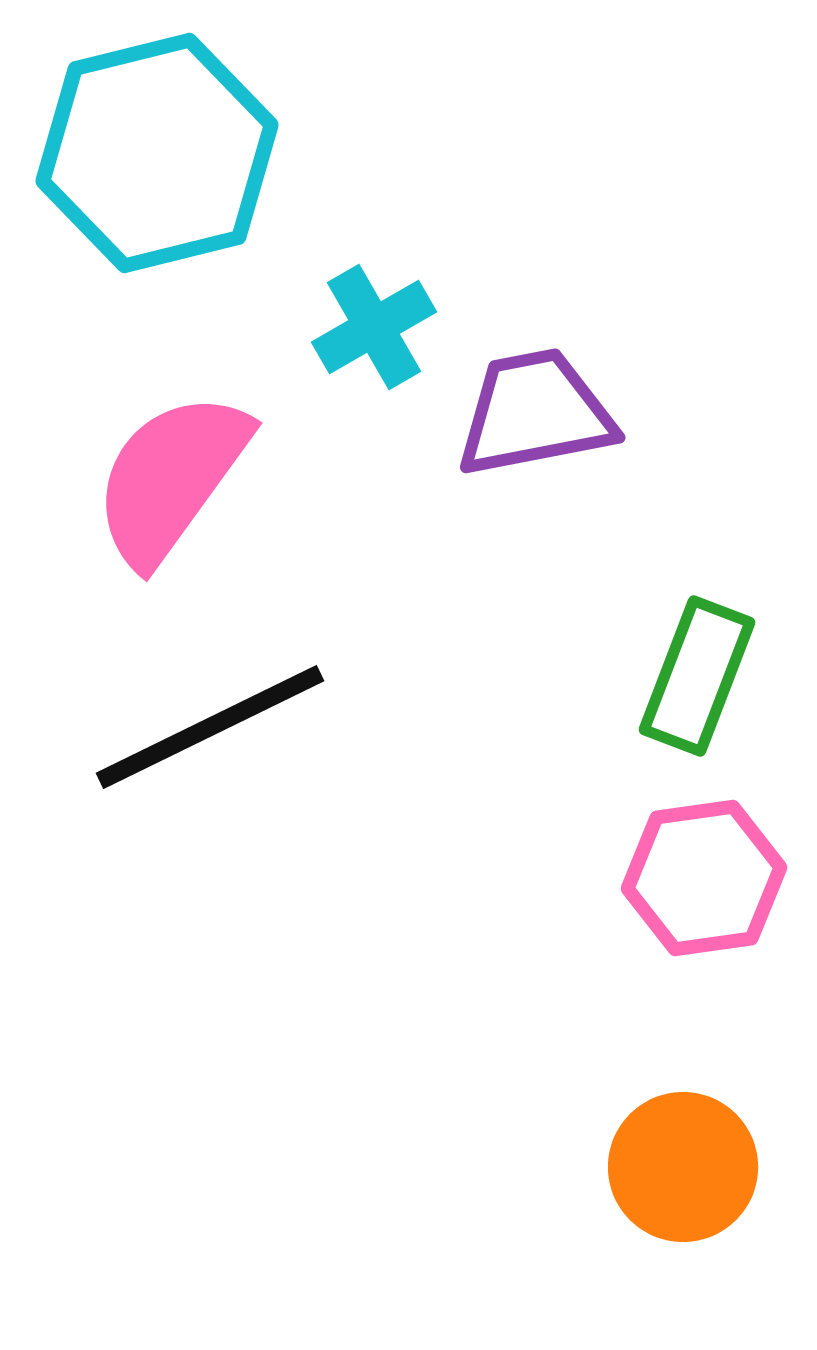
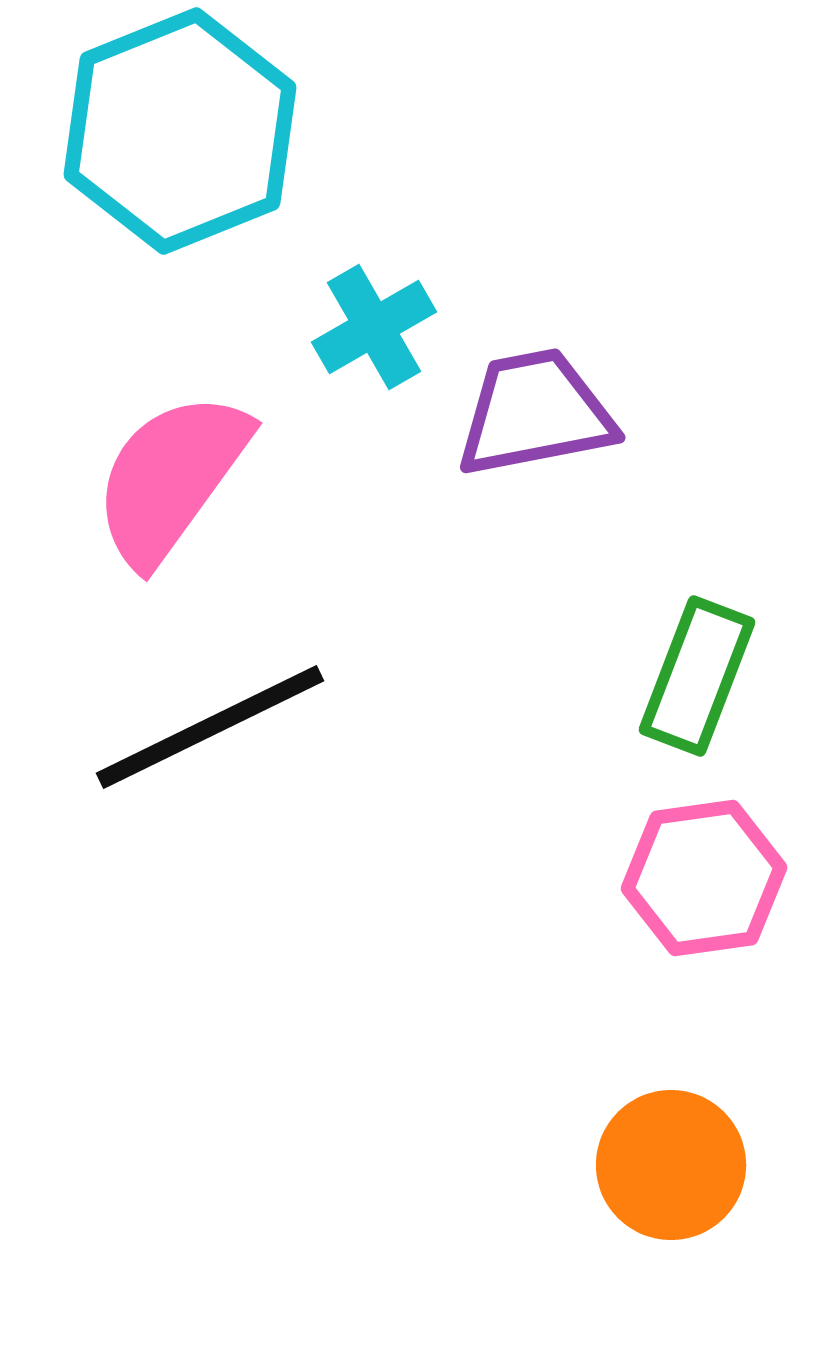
cyan hexagon: moved 23 px right, 22 px up; rotated 8 degrees counterclockwise
orange circle: moved 12 px left, 2 px up
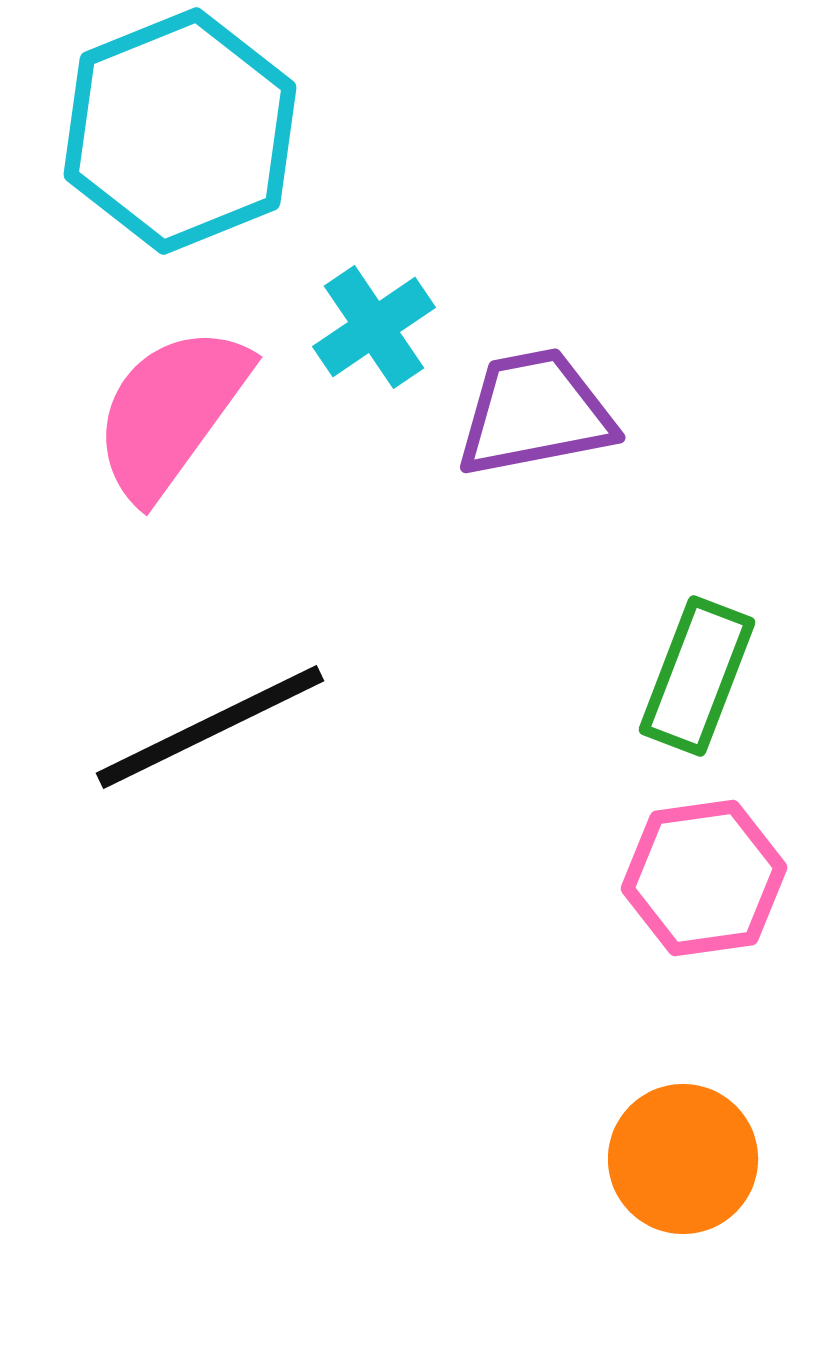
cyan cross: rotated 4 degrees counterclockwise
pink semicircle: moved 66 px up
orange circle: moved 12 px right, 6 px up
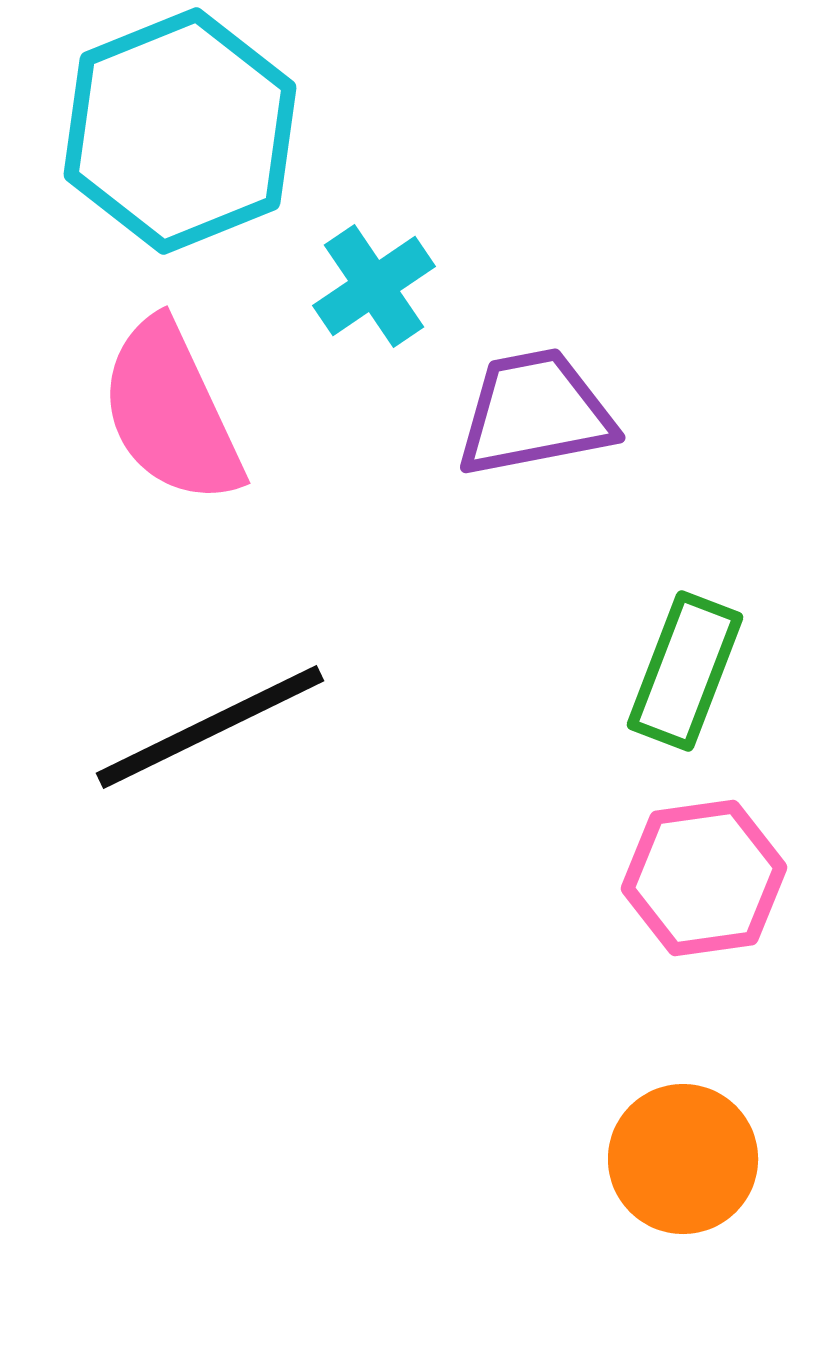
cyan cross: moved 41 px up
pink semicircle: rotated 61 degrees counterclockwise
green rectangle: moved 12 px left, 5 px up
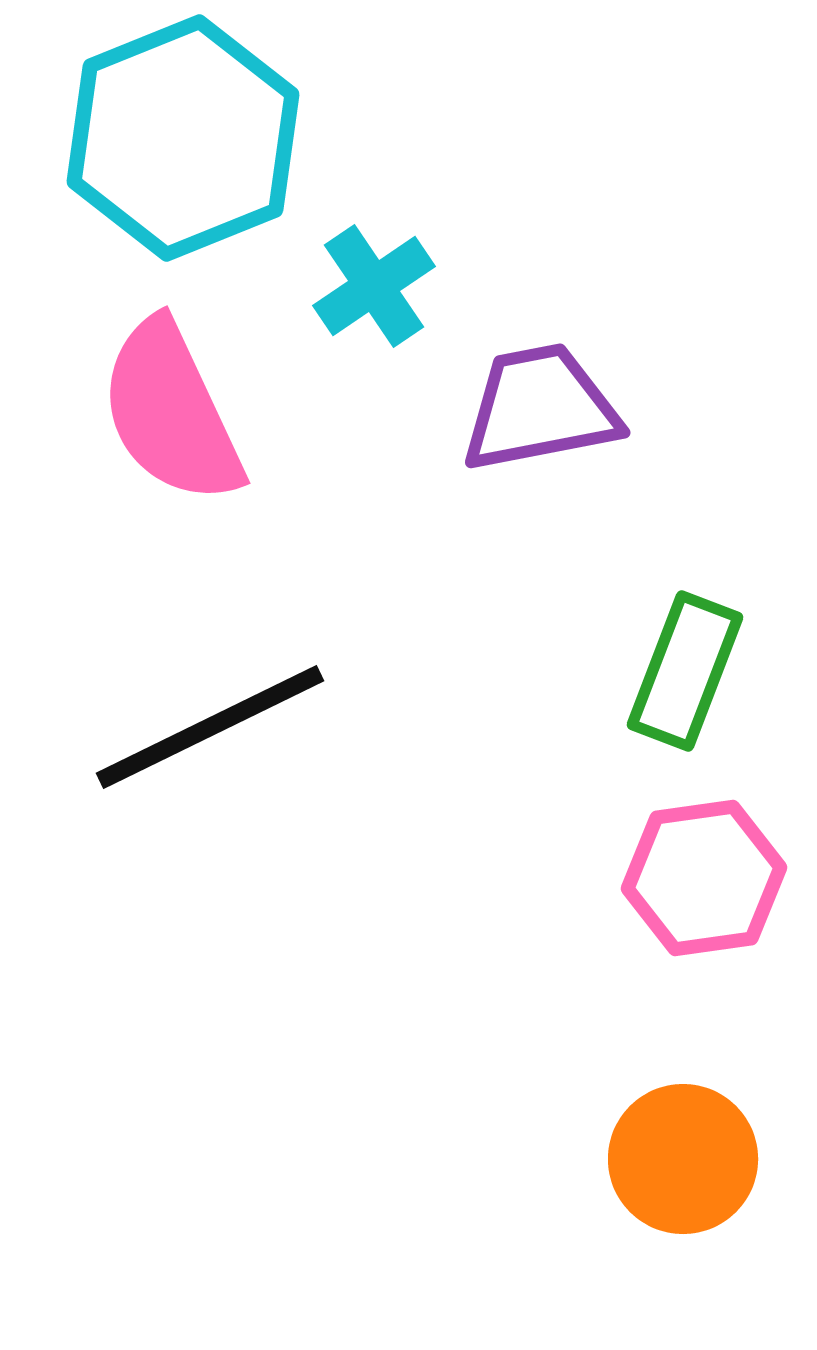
cyan hexagon: moved 3 px right, 7 px down
purple trapezoid: moved 5 px right, 5 px up
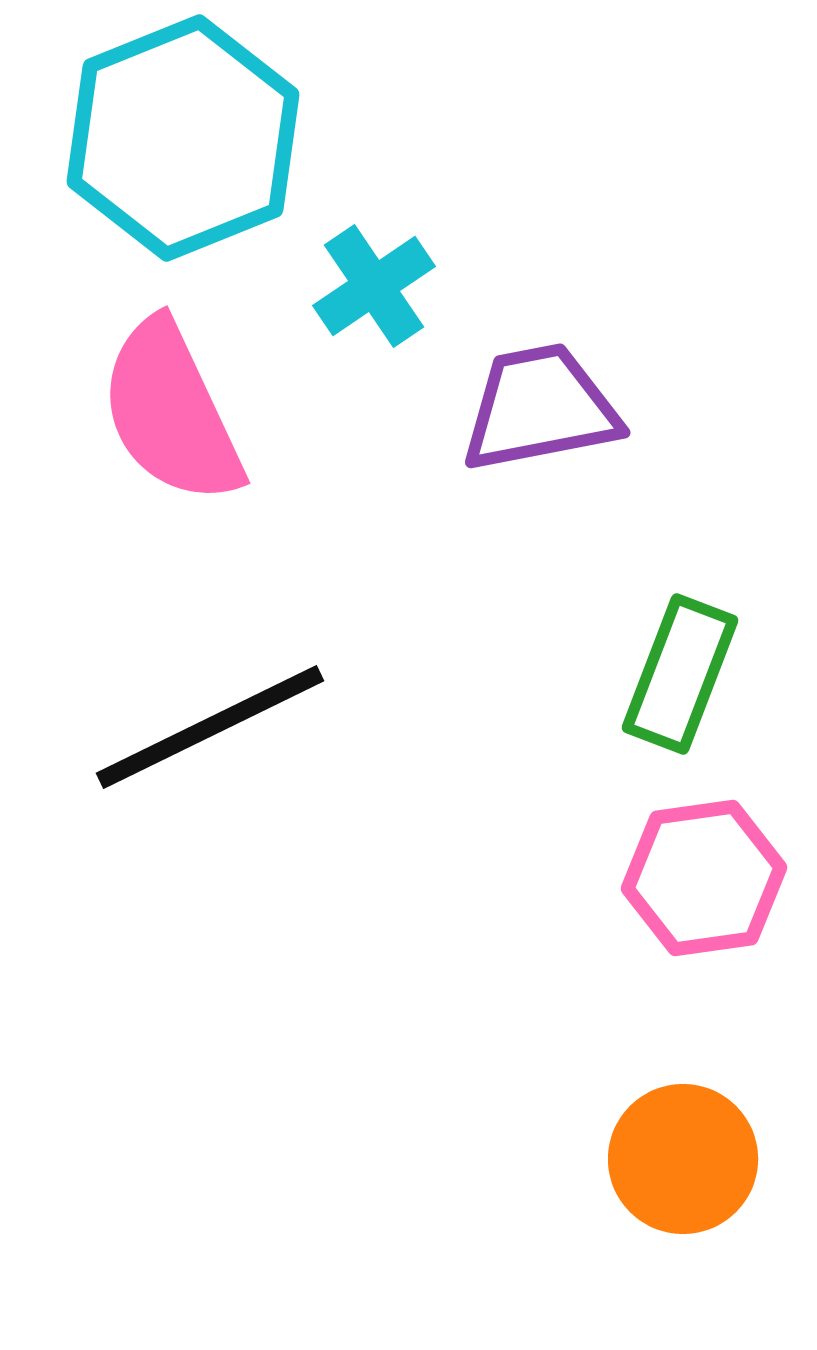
green rectangle: moved 5 px left, 3 px down
